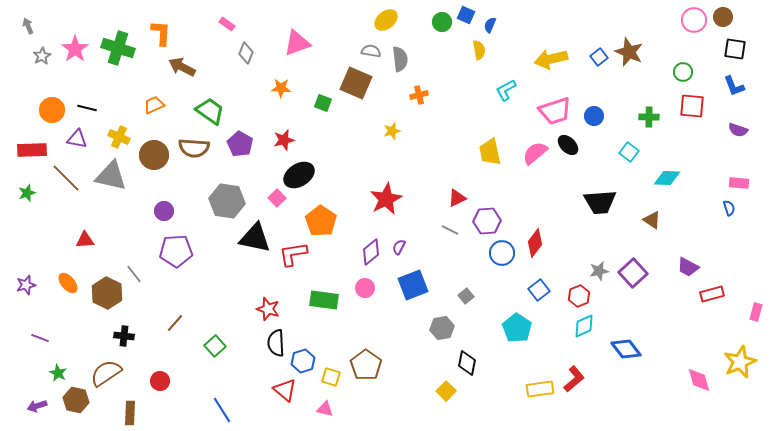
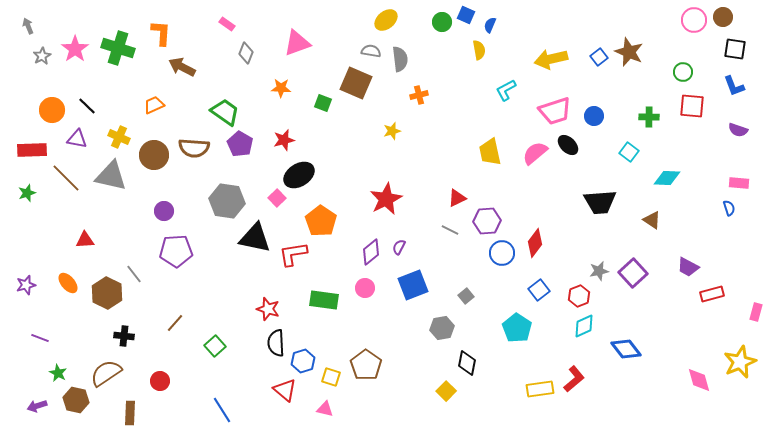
black line at (87, 108): moved 2 px up; rotated 30 degrees clockwise
green trapezoid at (210, 111): moved 15 px right, 1 px down
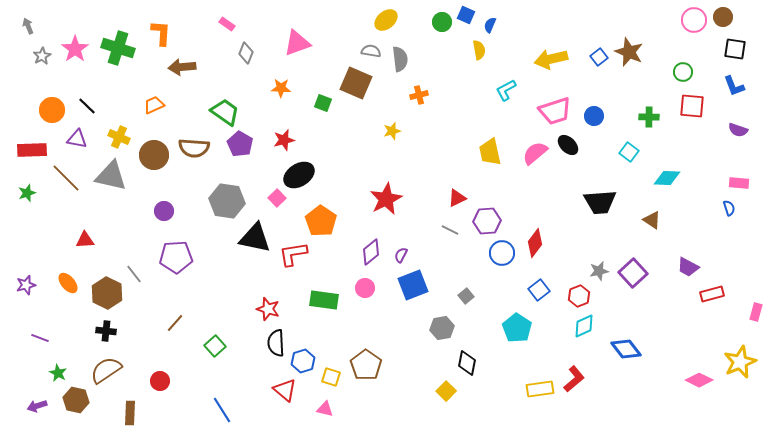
brown arrow at (182, 67): rotated 32 degrees counterclockwise
purple semicircle at (399, 247): moved 2 px right, 8 px down
purple pentagon at (176, 251): moved 6 px down
black cross at (124, 336): moved 18 px left, 5 px up
brown semicircle at (106, 373): moved 3 px up
pink diamond at (699, 380): rotated 48 degrees counterclockwise
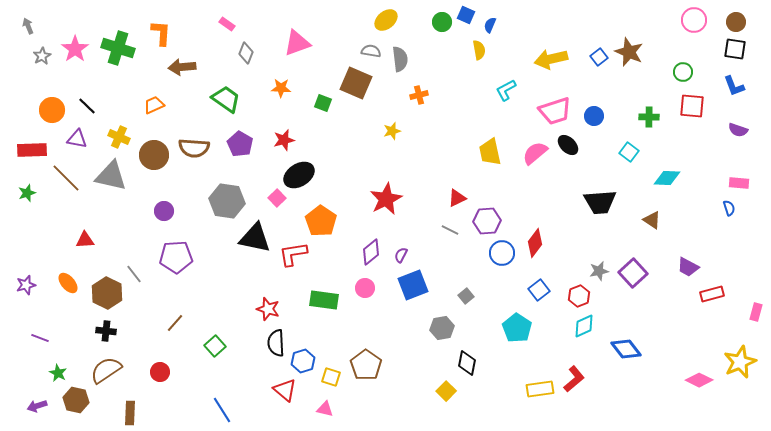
brown circle at (723, 17): moved 13 px right, 5 px down
green trapezoid at (225, 112): moved 1 px right, 13 px up
red circle at (160, 381): moved 9 px up
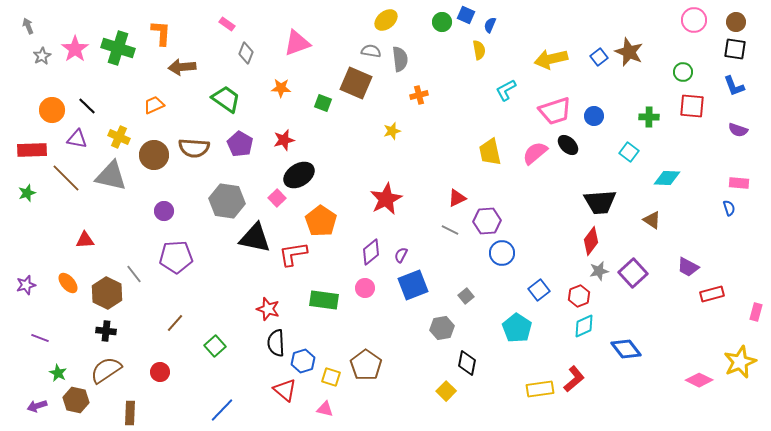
red diamond at (535, 243): moved 56 px right, 2 px up
blue line at (222, 410): rotated 76 degrees clockwise
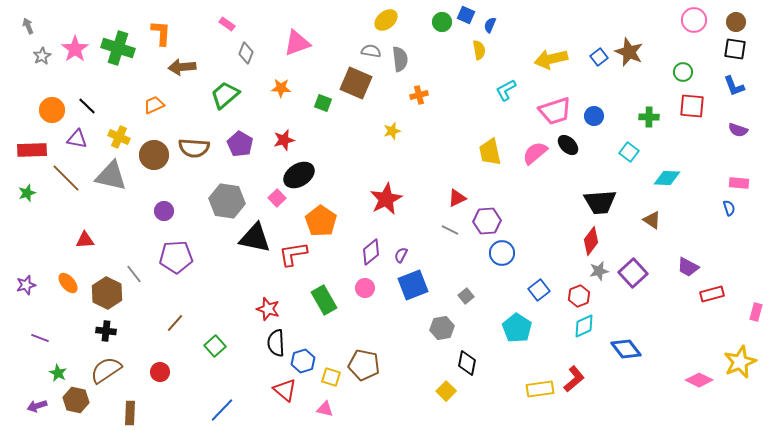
green trapezoid at (226, 99): moved 1 px left, 4 px up; rotated 76 degrees counterclockwise
green rectangle at (324, 300): rotated 52 degrees clockwise
brown pentagon at (366, 365): moved 2 px left; rotated 24 degrees counterclockwise
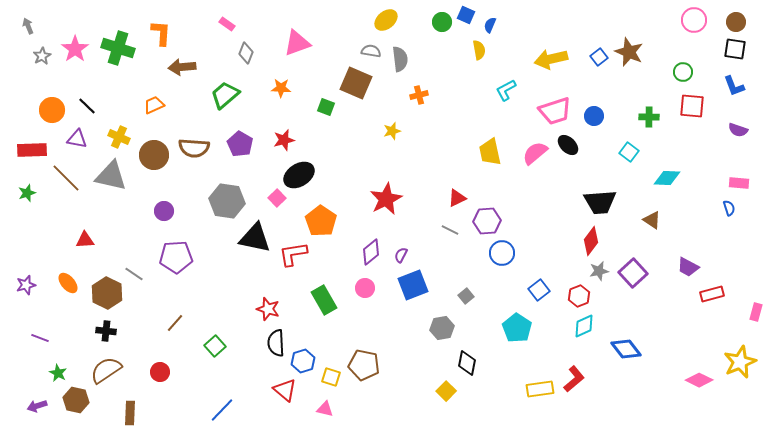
green square at (323, 103): moved 3 px right, 4 px down
gray line at (134, 274): rotated 18 degrees counterclockwise
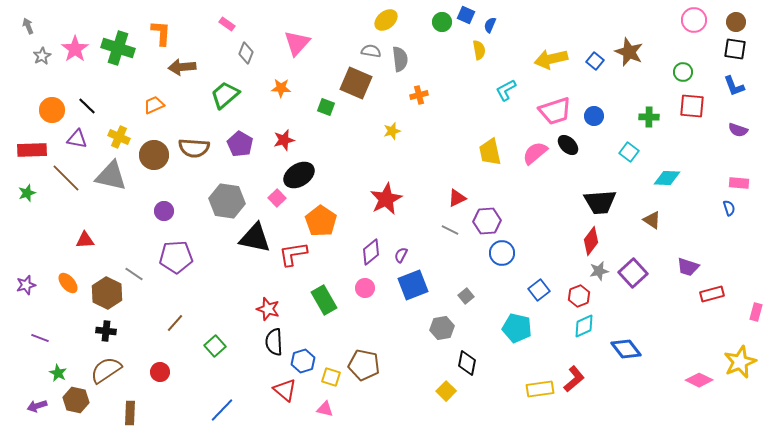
pink triangle at (297, 43): rotated 28 degrees counterclockwise
blue square at (599, 57): moved 4 px left, 4 px down; rotated 12 degrees counterclockwise
purple trapezoid at (688, 267): rotated 10 degrees counterclockwise
cyan pentagon at (517, 328): rotated 20 degrees counterclockwise
black semicircle at (276, 343): moved 2 px left, 1 px up
